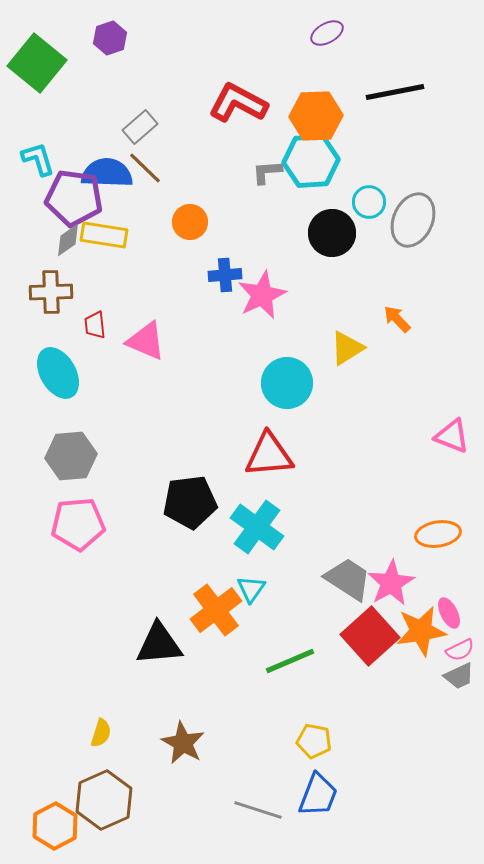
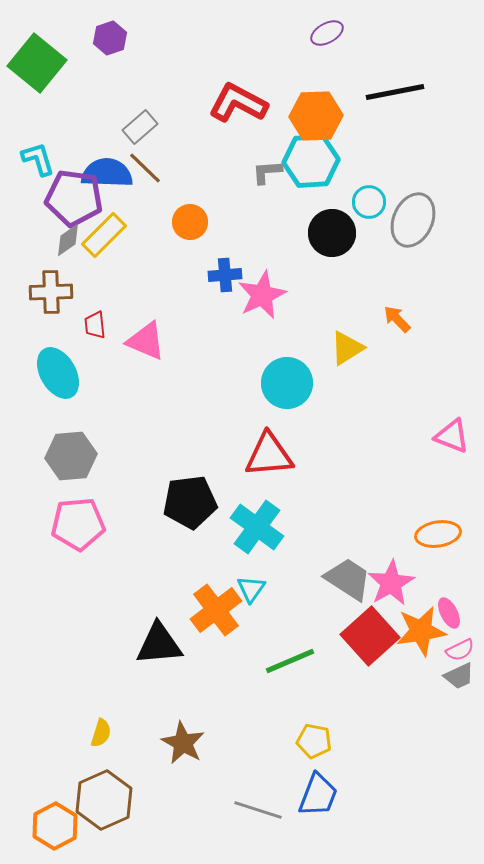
yellow rectangle at (104, 235): rotated 54 degrees counterclockwise
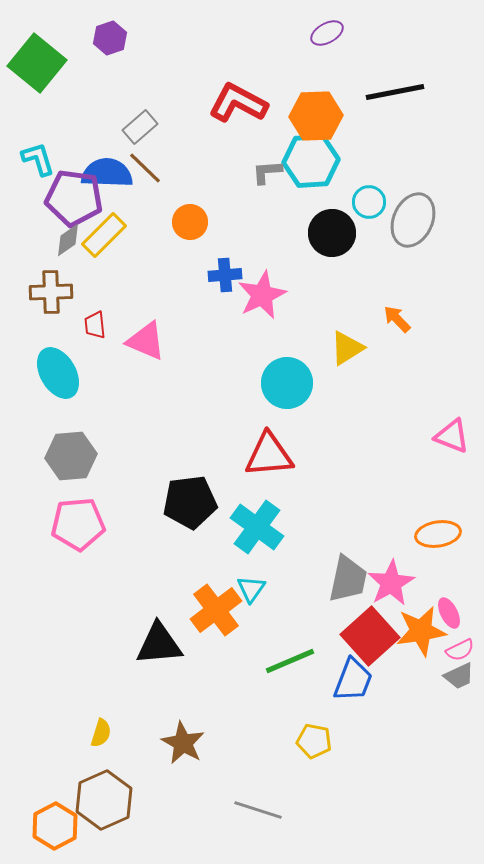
gray trapezoid at (348, 579): rotated 69 degrees clockwise
blue trapezoid at (318, 795): moved 35 px right, 115 px up
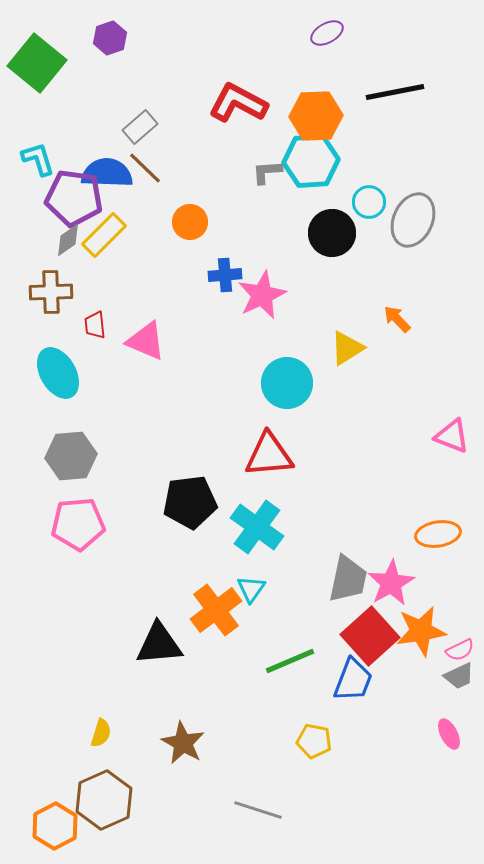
pink ellipse at (449, 613): moved 121 px down
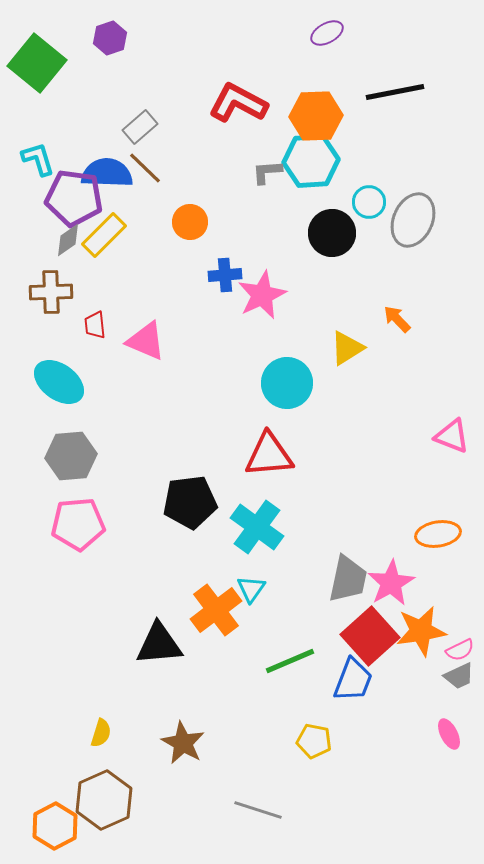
cyan ellipse at (58, 373): moved 1 px right, 9 px down; rotated 24 degrees counterclockwise
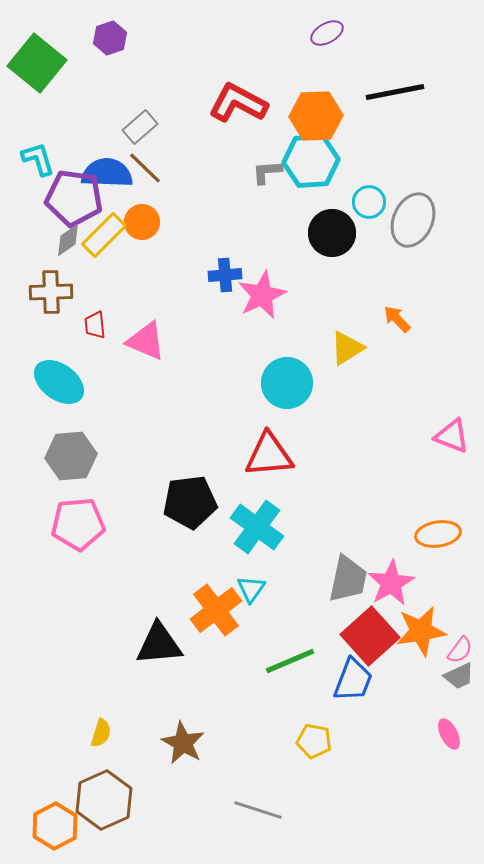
orange circle at (190, 222): moved 48 px left
pink semicircle at (460, 650): rotated 28 degrees counterclockwise
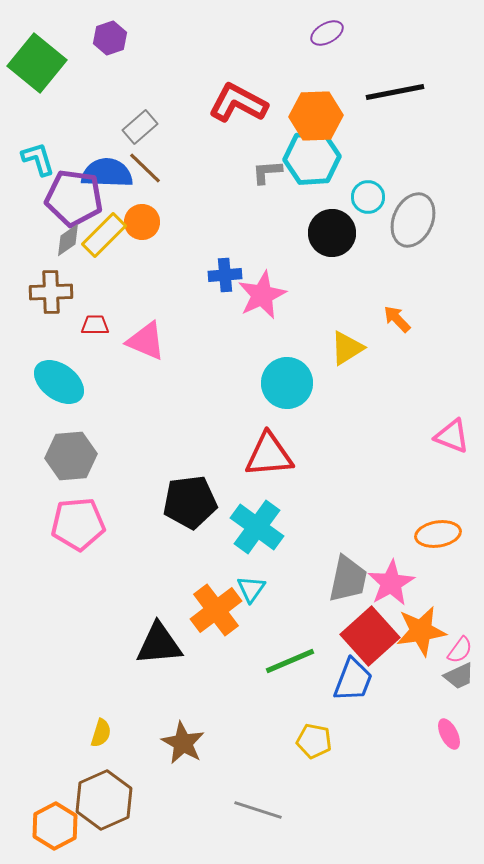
cyan hexagon at (311, 161): moved 1 px right, 3 px up
cyan circle at (369, 202): moved 1 px left, 5 px up
red trapezoid at (95, 325): rotated 96 degrees clockwise
